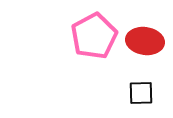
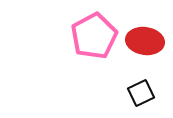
black square: rotated 24 degrees counterclockwise
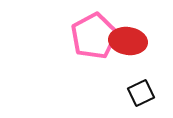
red ellipse: moved 17 px left
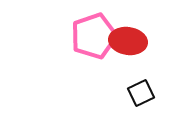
pink pentagon: rotated 9 degrees clockwise
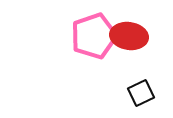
red ellipse: moved 1 px right, 5 px up
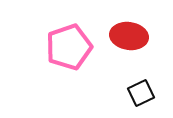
pink pentagon: moved 25 px left, 11 px down
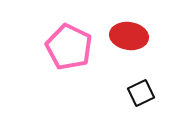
pink pentagon: rotated 27 degrees counterclockwise
